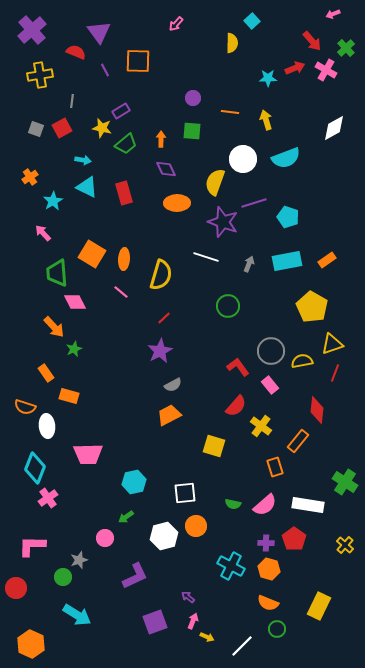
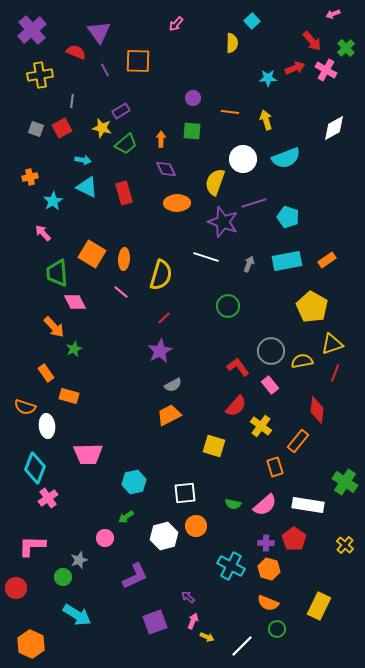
orange cross at (30, 177): rotated 21 degrees clockwise
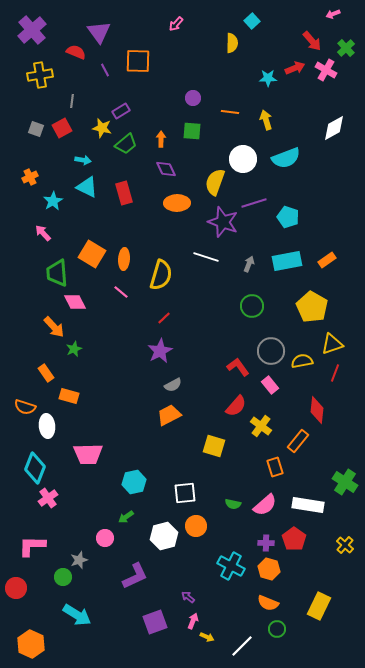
orange cross at (30, 177): rotated 14 degrees counterclockwise
green circle at (228, 306): moved 24 px right
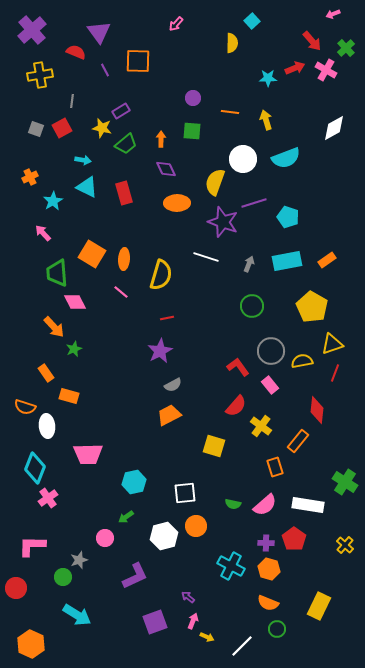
red line at (164, 318): moved 3 px right; rotated 32 degrees clockwise
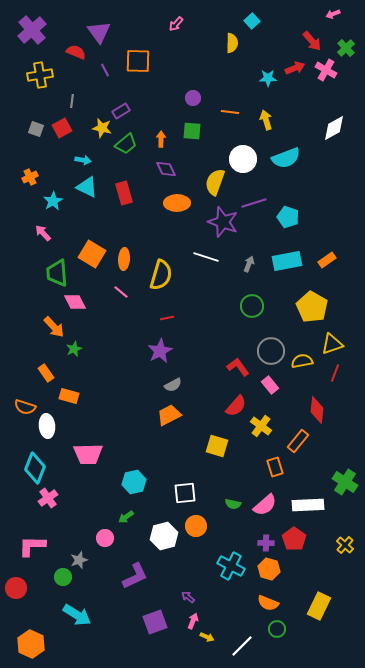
yellow square at (214, 446): moved 3 px right
white rectangle at (308, 505): rotated 12 degrees counterclockwise
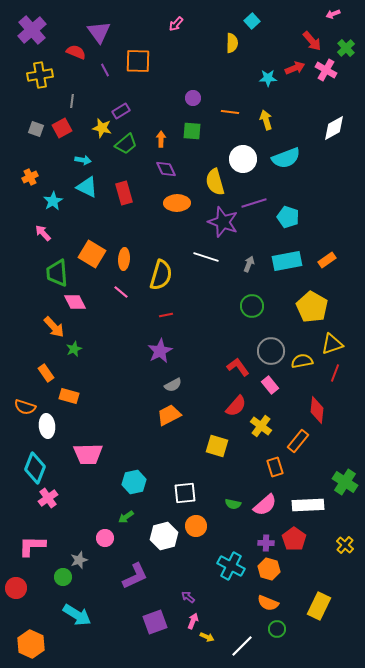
yellow semicircle at (215, 182): rotated 36 degrees counterclockwise
red line at (167, 318): moved 1 px left, 3 px up
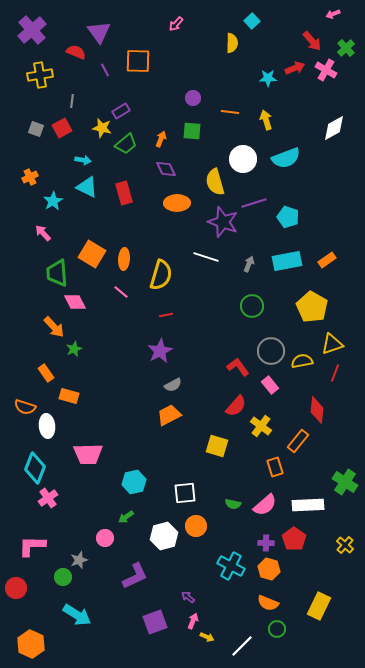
orange arrow at (161, 139): rotated 21 degrees clockwise
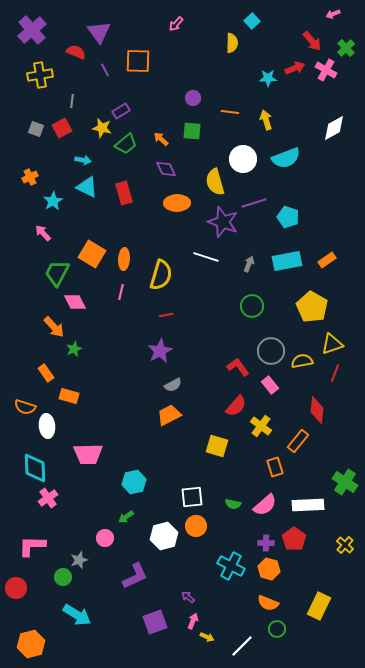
orange arrow at (161, 139): rotated 70 degrees counterclockwise
green trapezoid at (57, 273): rotated 32 degrees clockwise
pink line at (121, 292): rotated 63 degrees clockwise
cyan diamond at (35, 468): rotated 24 degrees counterclockwise
white square at (185, 493): moved 7 px right, 4 px down
orange hexagon at (31, 644): rotated 20 degrees clockwise
